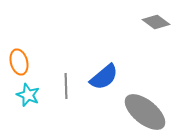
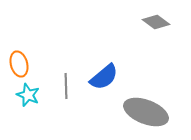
orange ellipse: moved 2 px down
gray ellipse: moved 1 px right; rotated 18 degrees counterclockwise
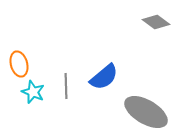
cyan star: moved 5 px right, 3 px up
gray ellipse: rotated 9 degrees clockwise
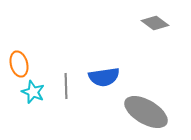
gray diamond: moved 1 px left, 1 px down
blue semicircle: rotated 32 degrees clockwise
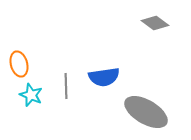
cyan star: moved 2 px left, 3 px down
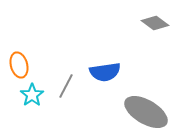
orange ellipse: moved 1 px down
blue semicircle: moved 1 px right, 5 px up
gray line: rotated 30 degrees clockwise
cyan star: moved 1 px right; rotated 15 degrees clockwise
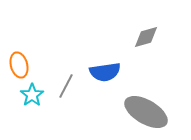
gray diamond: moved 9 px left, 14 px down; rotated 52 degrees counterclockwise
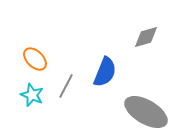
orange ellipse: moved 16 px right, 6 px up; rotated 30 degrees counterclockwise
blue semicircle: rotated 60 degrees counterclockwise
cyan star: rotated 15 degrees counterclockwise
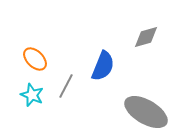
blue semicircle: moved 2 px left, 6 px up
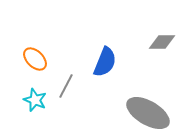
gray diamond: moved 16 px right, 5 px down; rotated 16 degrees clockwise
blue semicircle: moved 2 px right, 4 px up
cyan star: moved 3 px right, 5 px down
gray ellipse: moved 2 px right, 1 px down
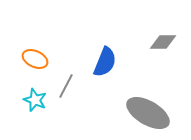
gray diamond: moved 1 px right
orange ellipse: rotated 20 degrees counterclockwise
